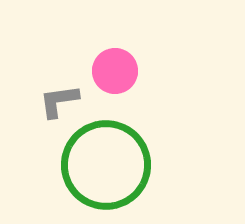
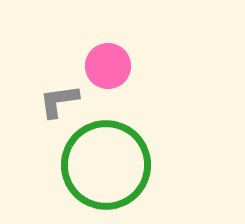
pink circle: moved 7 px left, 5 px up
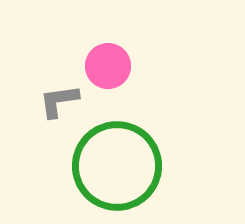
green circle: moved 11 px right, 1 px down
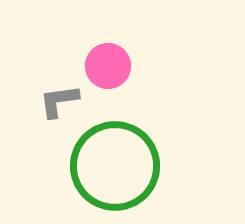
green circle: moved 2 px left
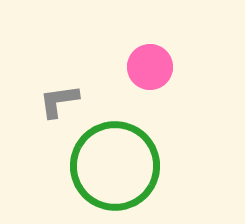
pink circle: moved 42 px right, 1 px down
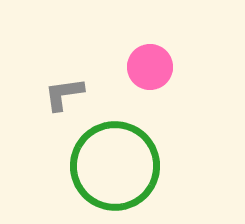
gray L-shape: moved 5 px right, 7 px up
